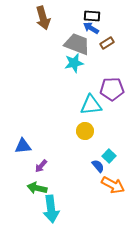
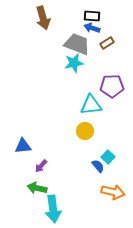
blue arrow: moved 1 px right; rotated 14 degrees counterclockwise
purple pentagon: moved 3 px up
cyan square: moved 1 px left, 1 px down
orange arrow: moved 7 px down; rotated 15 degrees counterclockwise
cyan arrow: moved 2 px right
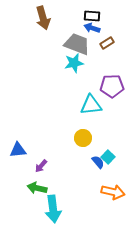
yellow circle: moved 2 px left, 7 px down
blue triangle: moved 5 px left, 4 px down
blue semicircle: moved 4 px up
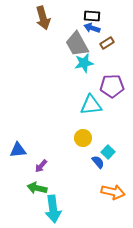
gray trapezoid: rotated 140 degrees counterclockwise
cyan star: moved 10 px right
cyan square: moved 5 px up
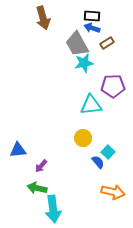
purple pentagon: moved 1 px right
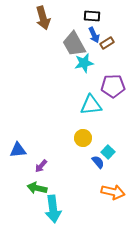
blue arrow: moved 2 px right, 7 px down; rotated 133 degrees counterclockwise
gray trapezoid: moved 3 px left
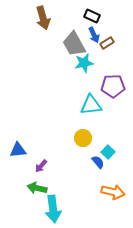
black rectangle: rotated 21 degrees clockwise
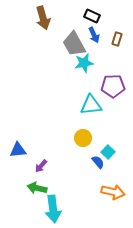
brown rectangle: moved 10 px right, 4 px up; rotated 40 degrees counterclockwise
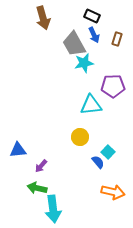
yellow circle: moved 3 px left, 1 px up
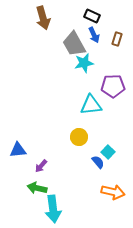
yellow circle: moved 1 px left
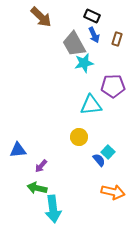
brown arrow: moved 2 px left, 1 px up; rotated 30 degrees counterclockwise
blue semicircle: moved 1 px right, 2 px up
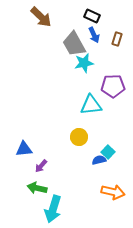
blue triangle: moved 6 px right, 1 px up
blue semicircle: rotated 64 degrees counterclockwise
cyan arrow: rotated 24 degrees clockwise
